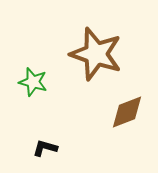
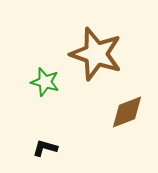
green star: moved 12 px right
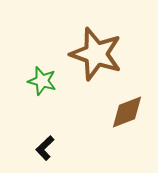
green star: moved 3 px left, 1 px up
black L-shape: rotated 60 degrees counterclockwise
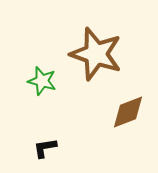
brown diamond: moved 1 px right
black L-shape: rotated 35 degrees clockwise
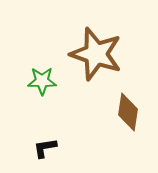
green star: rotated 16 degrees counterclockwise
brown diamond: rotated 60 degrees counterclockwise
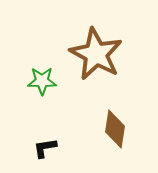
brown star: rotated 10 degrees clockwise
brown diamond: moved 13 px left, 17 px down
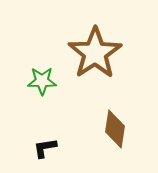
brown star: moved 1 px left, 1 px up; rotated 10 degrees clockwise
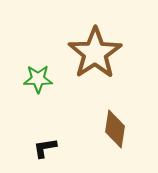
green star: moved 4 px left, 2 px up
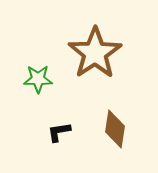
black L-shape: moved 14 px right, 16 px up
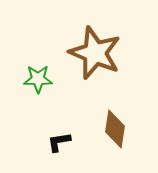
brown star: rotated 16 degrees counterclockwise
black L-shape: moved 10 px down
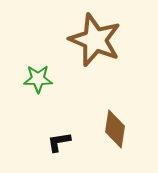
brown star: moved 13 px up
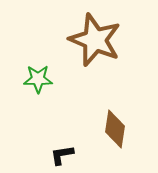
black L-shape: moved 3 px right, 13 px down
